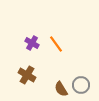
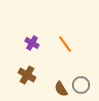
orange line: moved 9 px right
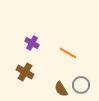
orange line: moved 3 px right, 9 px down; rotated 24 degrees counterclockwise
brown cross: moved 2 px left, 3 px up
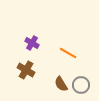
brown cross: moved 1 px right, 2 px up
brown semicircle: moved 5 px up
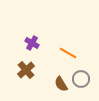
brown cross: rotated 18 degrees clockwise
gray circle: moved 6 px up
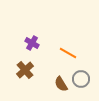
brown cross: moved 1 px left
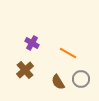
brown semicircle: moved 3 px left, 2 px up
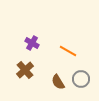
orange line: moved 2 px up
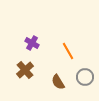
orange line: rotated 30 degrees clockwise
gray circle: moved 4 px right, 2 px up
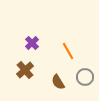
purple cross: rotated 16 degrees clockwise
